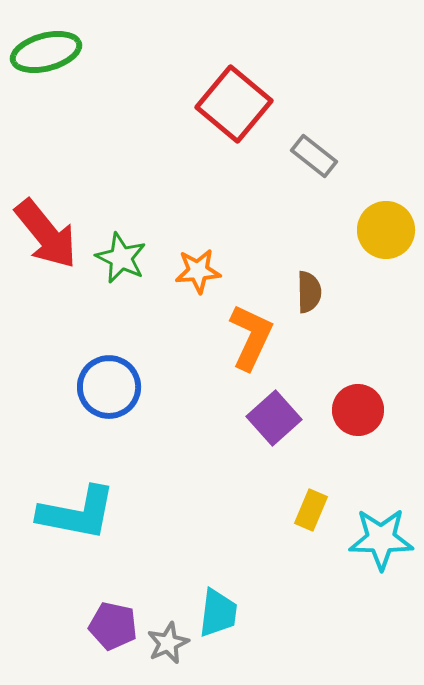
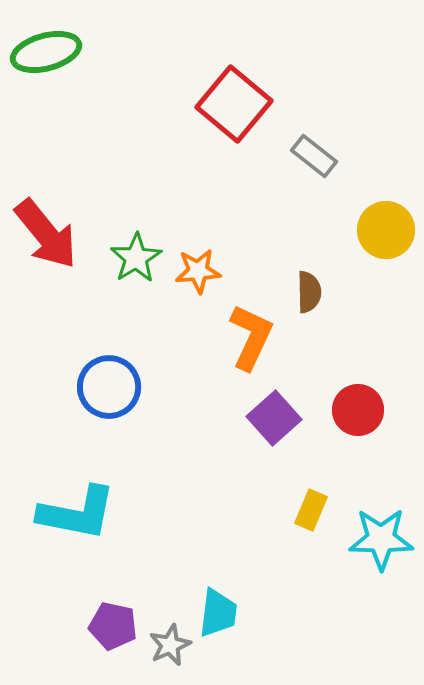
green star: moved 15 px right; rotated 15 degrees clockwise
gray star: moved 2 px right, 2 px down
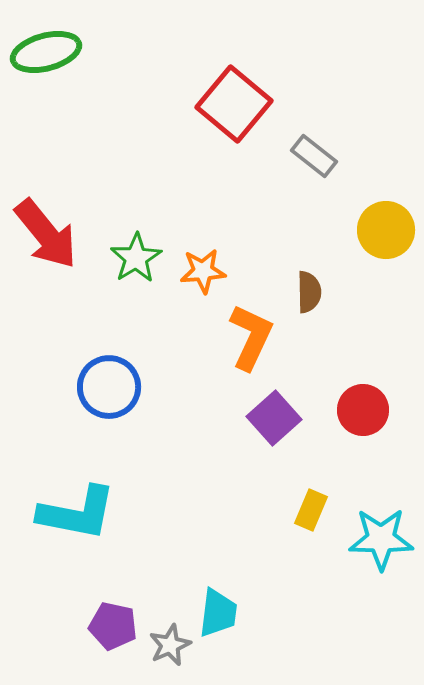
orange star: moved 5 px right
red circle: moved 5 px right
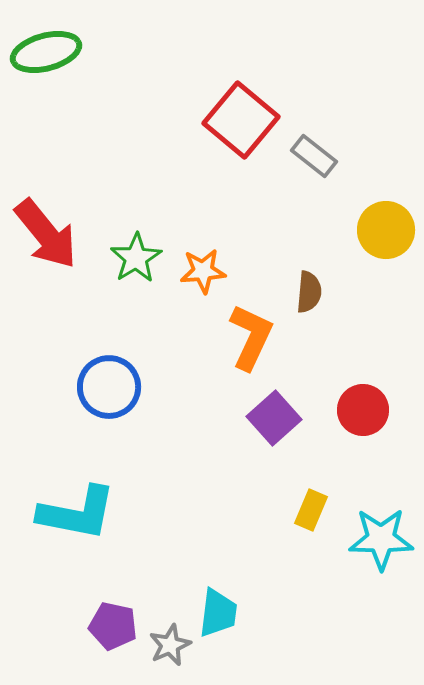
red square: moved 7 px right, 16 px down
brown semicircle: rotated 6 degrees clockwise
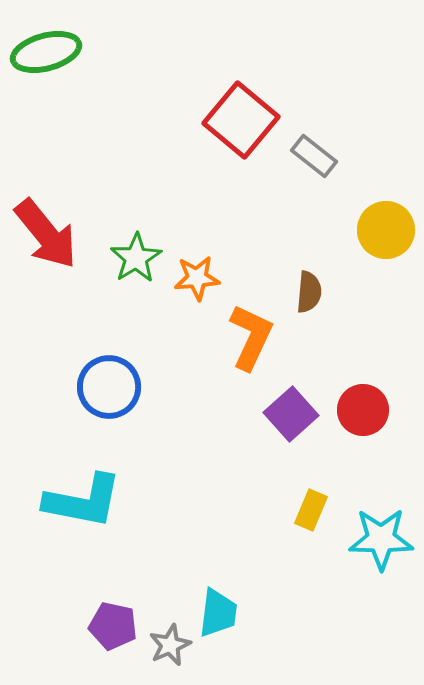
orange star: moved 6 px left, 7 px down
purple square: moved 17 px right, 4 px up
cyan L-shape: moved 6 px right, 12 px up
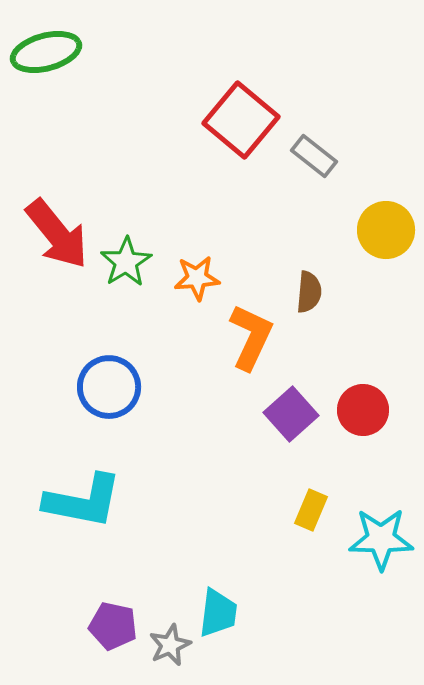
red arrow: moved 11 px right
green star: moved 10 px left, 4 px down
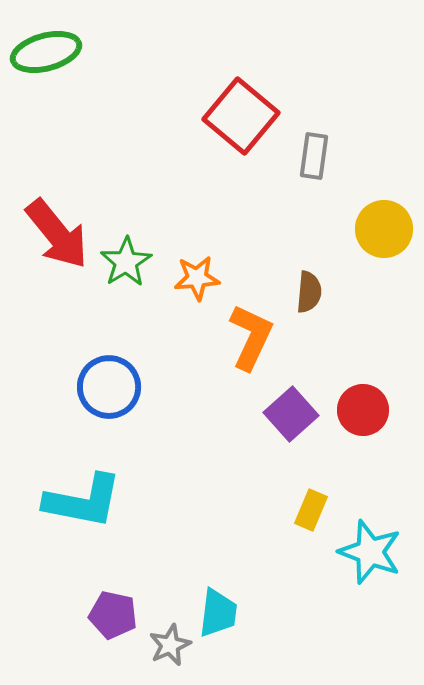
red square: moved 4 px up
gray rectangle: rotated 60 degrees clockwise
yellow circle: moved 2 px left, 1 px up
cyan star: moved 11 px left, 13 px down; rotated 20 degrees clockwise
purple pentagon: moved 11 px up
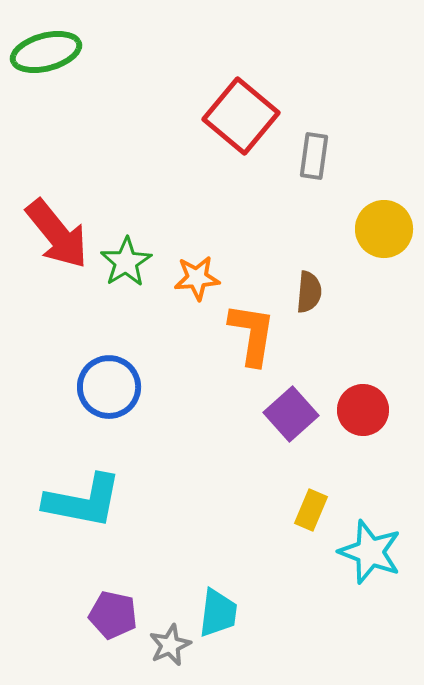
orange L-shape: moved 1 px right, 3 px up; rotated 16 degrees counterclockwise
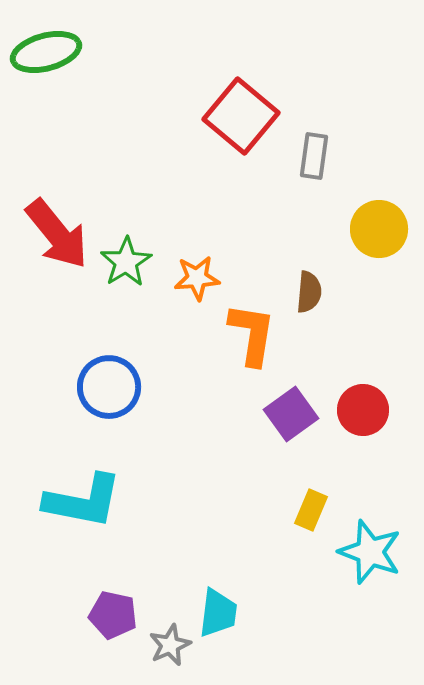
yellow circle: moved 5 px left
purple square: rotated 6 degrees clockwise
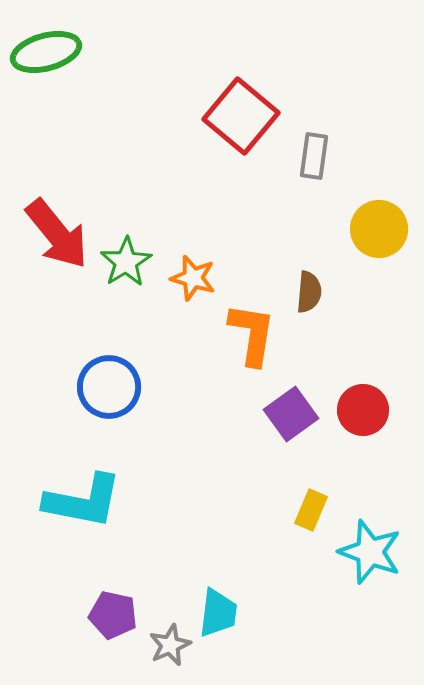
orange star: moved 4 px left; rotated 21 degrees clockwise
